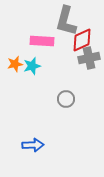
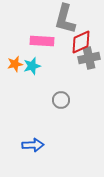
gray L-shape: moved 1 px left, 2 px up
red diamond: moved 1 px left, 2 px down
gray circle: moved 5 px left, 1 px down
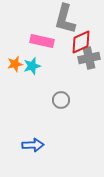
pink rectangle: rotated 10 degrees clockwise
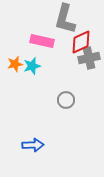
gray circle: moved 5 px right
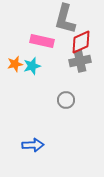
gray cross: moved 9 px left, 3 px down
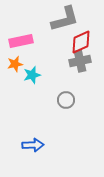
gray L-shape: rotated 120 degrees counterclockwise
pink rectangle: moved 21 px left; rotated 25 degrees counterclockwise
cyan star: moved 9 px down
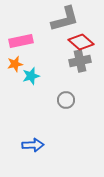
red diamond: rotated 65 degrees clockwise
cyan star: moved 1 px left, 1 px down
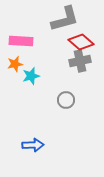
pink rectangle: rotated 15 degrees clockwise
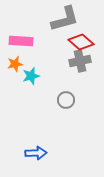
blue arrow: moved 3 px right, 8 px down
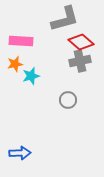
gray circle: moved 2 px right
blue arrow: moved 16 px left
